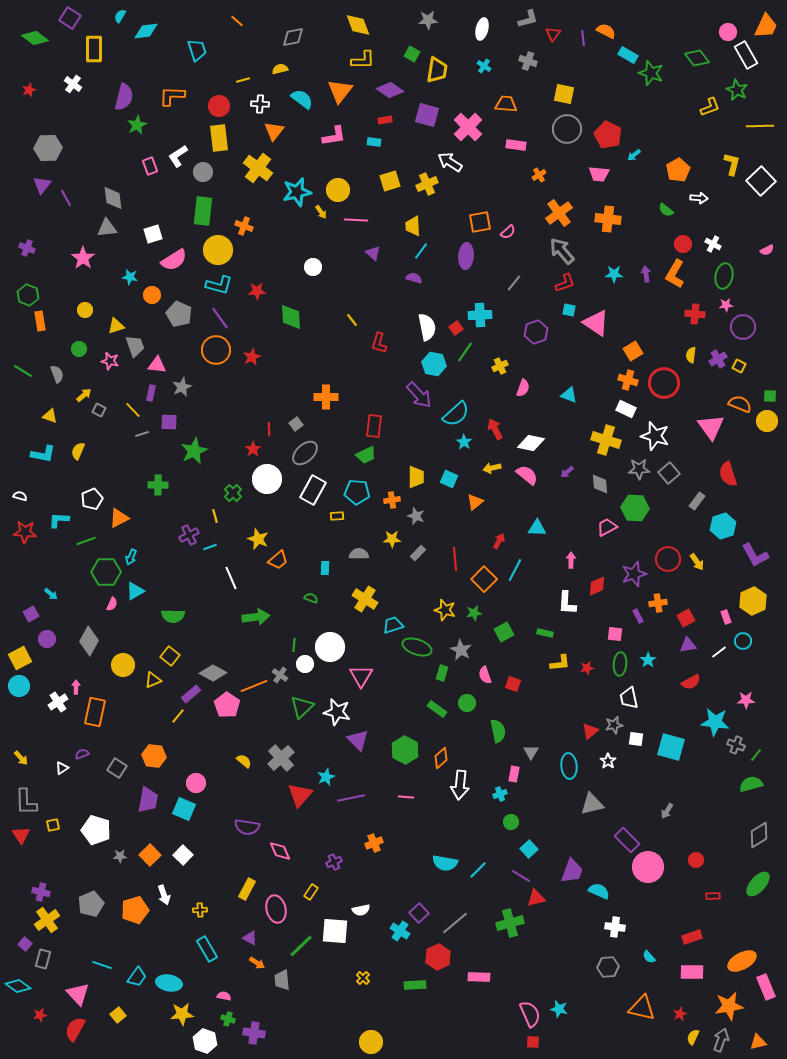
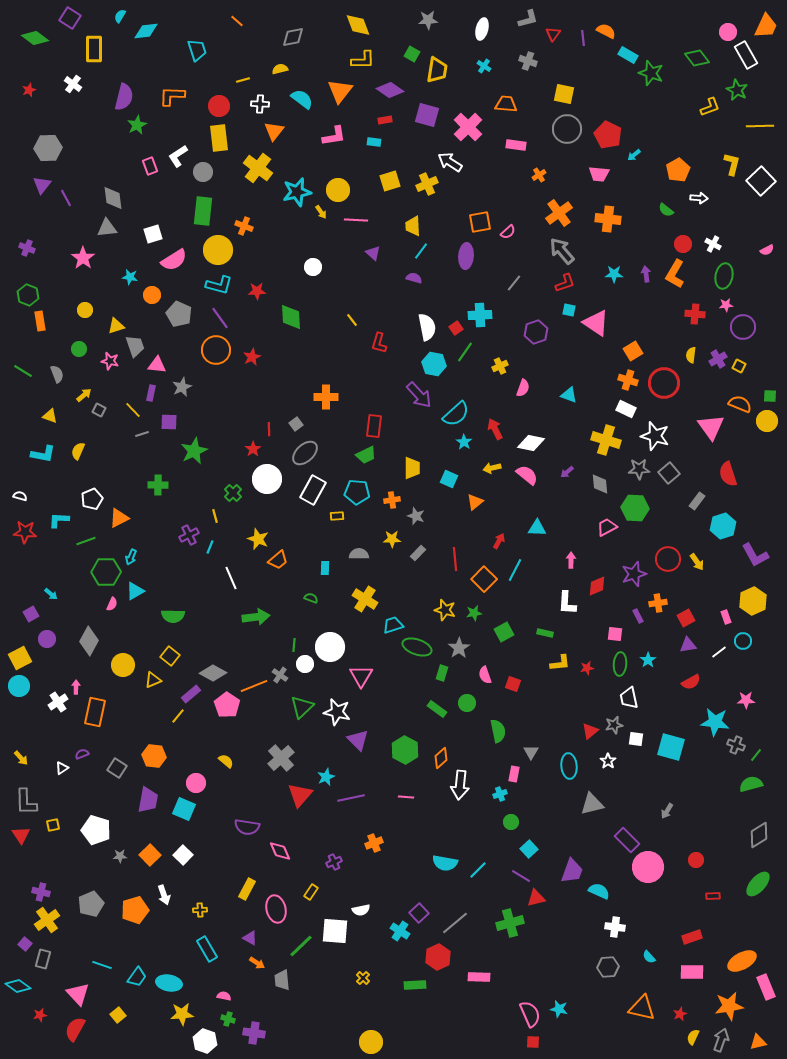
yellow trapezoid at (416, 477): moved 4 px left, 9 px up
cyan line at (210, 547): rotated 48 degrees counterclockwise
gray star at (461, 650): moved 2 px left, 2 px up; rotated 10 degrees clockwise
yellow semicircle at (244, 761): moved 18 px left
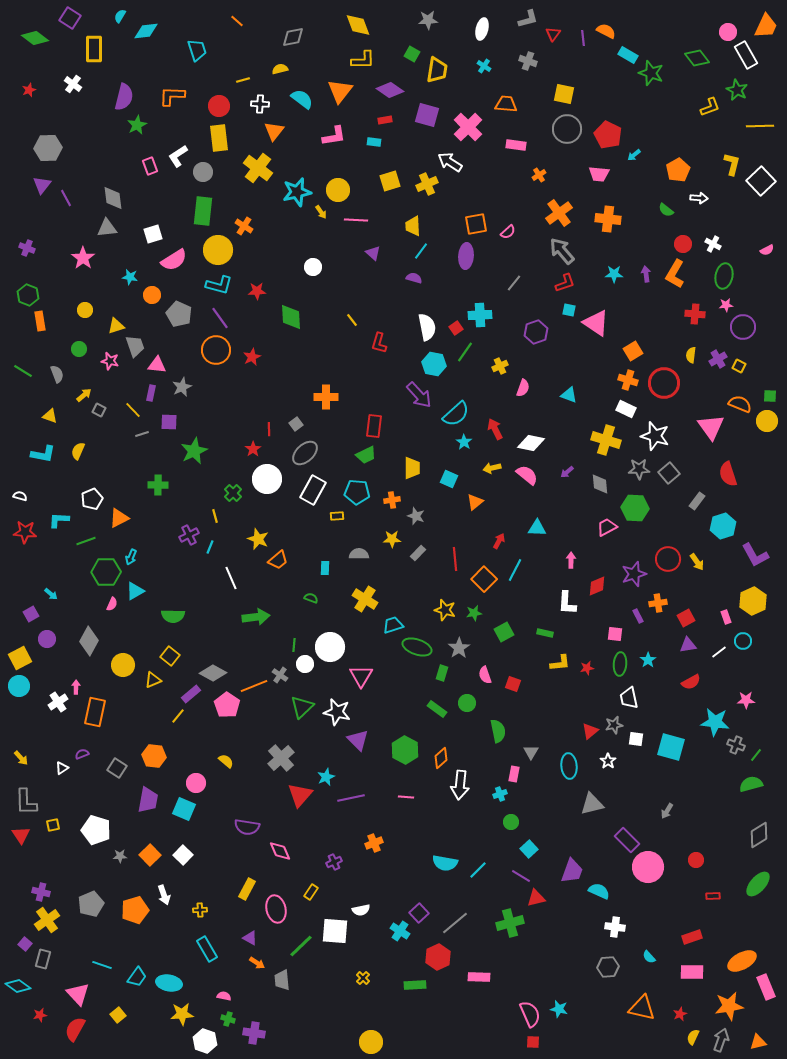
orange square at (480, 222): moved 4 px left, 2 px down
orange cross at (244, 226): rotated 12 degrees clockwise
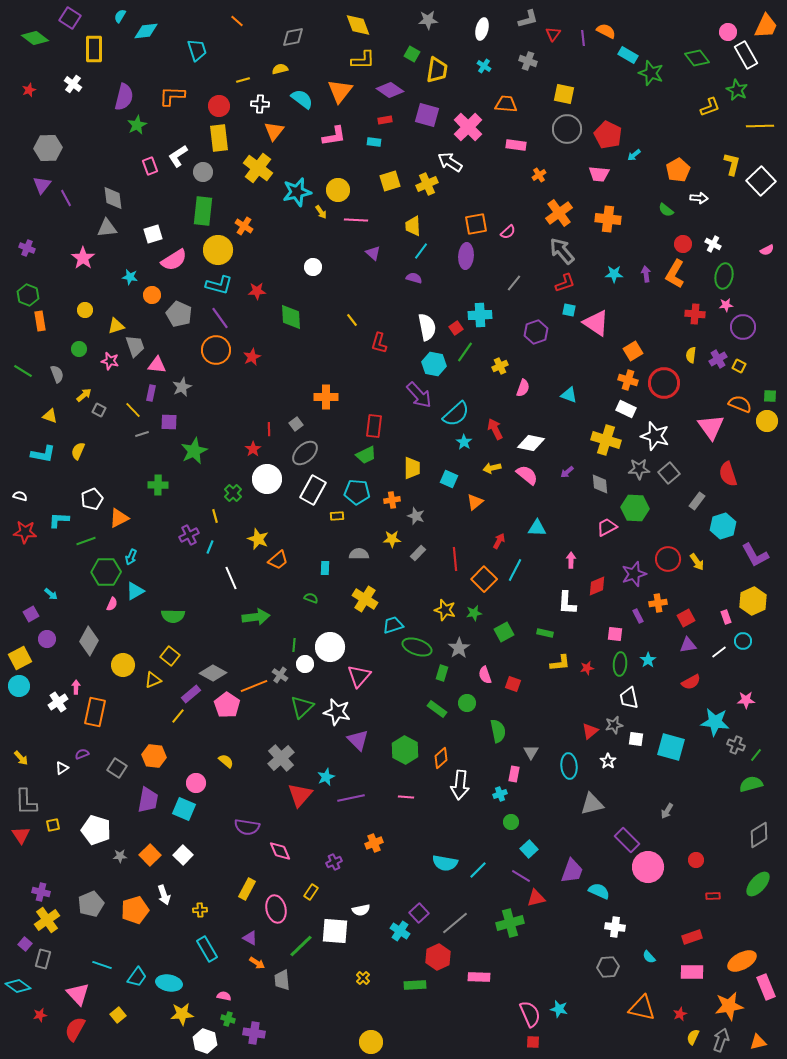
pink triangle at (361, 676): moved 2 px left; rotated 10 degrees clockwise
